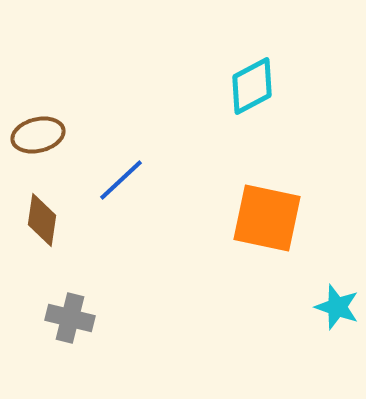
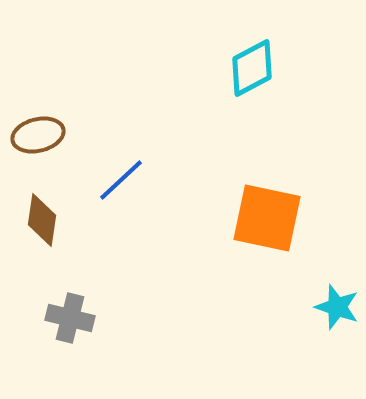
cyan diamond: moved 18 px up
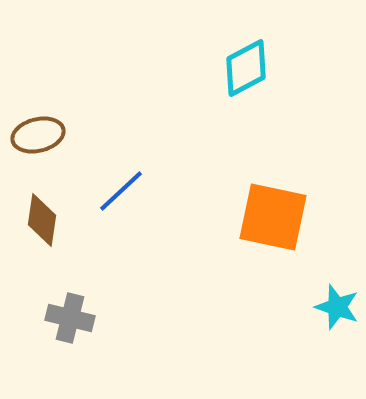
cyan diamond: moved 6 px left
blue line: moved 11 px down
orange square: moved 6 px right, 1 px up
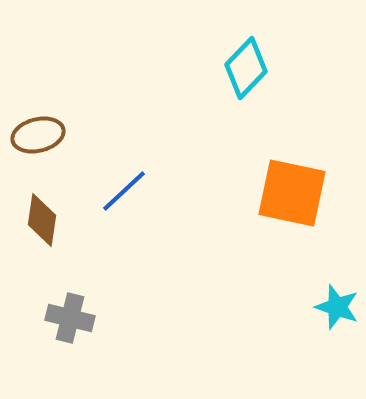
cyan diamond: rotated 18 degrees counterclockwise
blue line: moved 3 px right
orange square: moved 19 px right, 24 px up
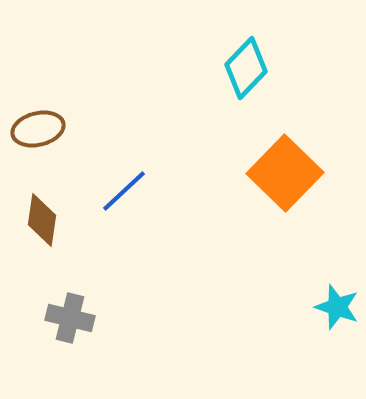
brown ellipse: moved 6 px up
orange square: moved 7 px left, 20 px up; rotated 32 degrees clockwise
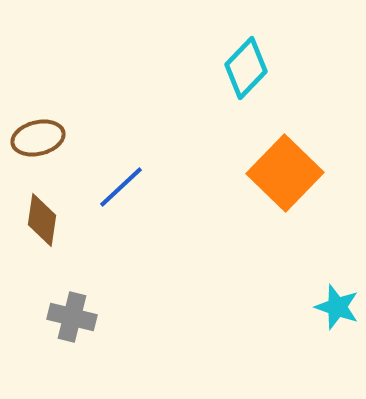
brown ellipse: moved 9 px down
blue line: moved 3 px left, 4 px up
gray cross: moved 2 px right, 1 px up
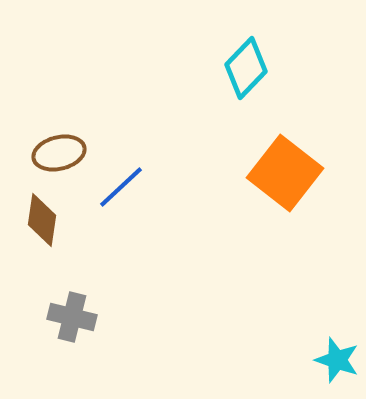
brown ellipse: moved 21 px right, 15 px down
orange square: rotated 6 degrees counterclockwise
cyan star: moved 53 px down
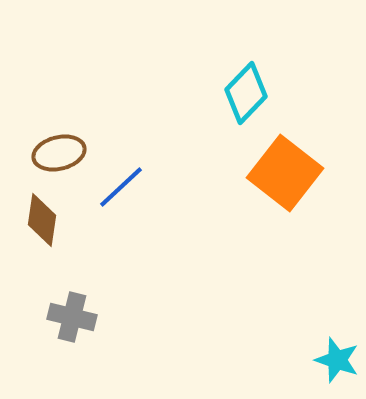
cyan diamond: moved 25 px down
